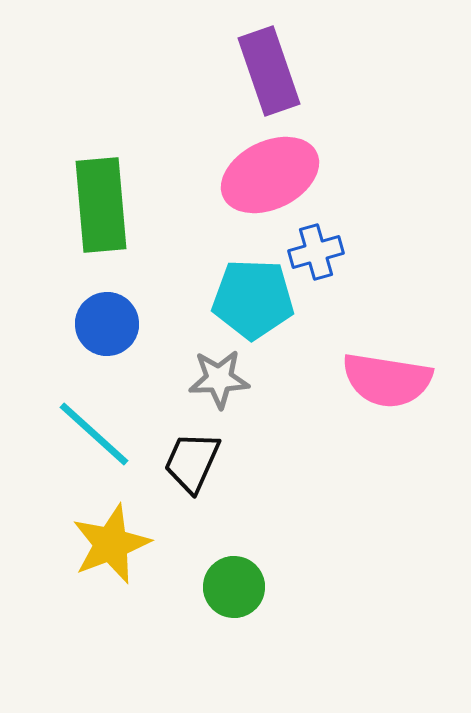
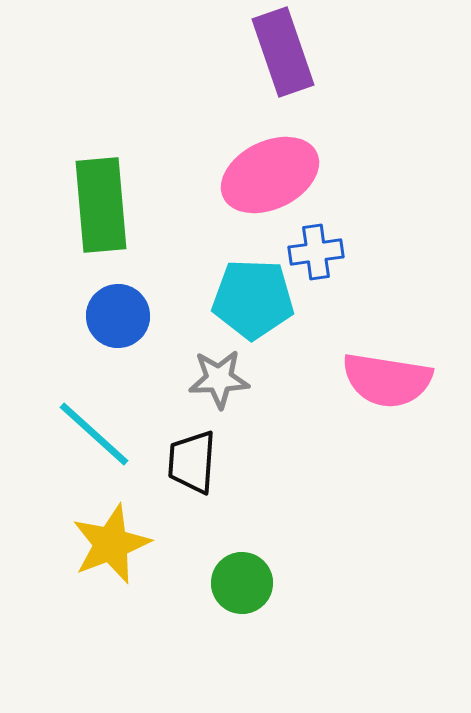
purple rectangle: moved 14 px right, 19 px up
blue cross: rotated 8 degrees clockwise
blue circle: moved 11 px right, 8 px up
black trapezoid: rotated 20 degrees counterclockwise
green circle: moved 8 px right, 4 px up
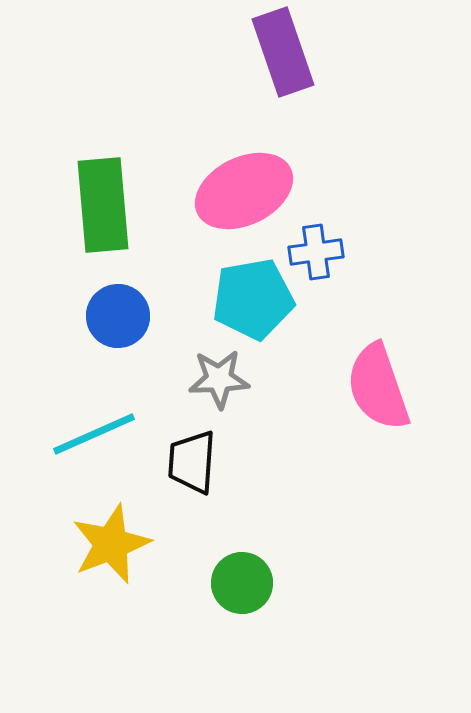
pink ellipse: moved 26 px left, 16 px down
green rectangle: moved 2 px right
cyan pentagon: rotated 12 degrees counterclockwise
pink semicircle: moved 9 px left, 7 px down; rotated 62 degrees clockwise
cyan line: rotated 66 degrees counterclockwise
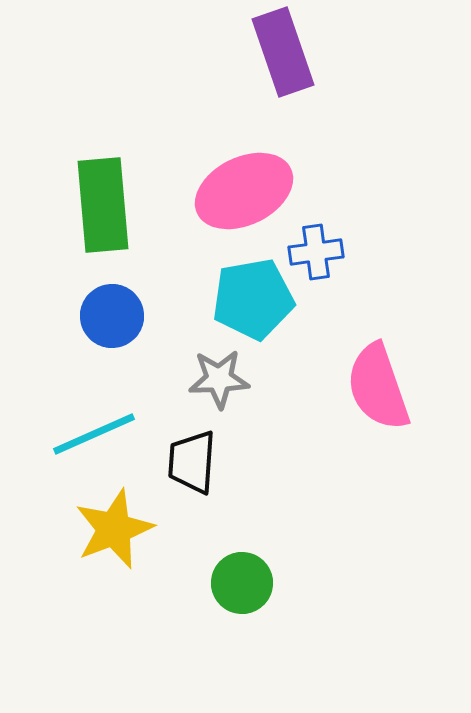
blue circle: moved 6 px left
yellow star: moved 3 px right, 15 px up
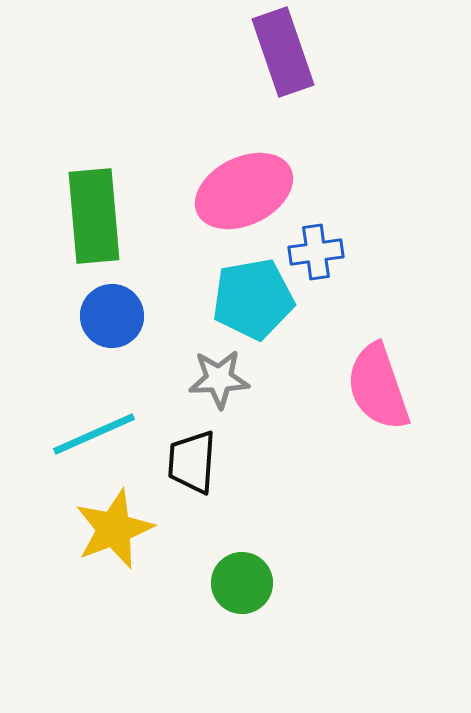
green rectangle: moved 9 px left, 11 px down
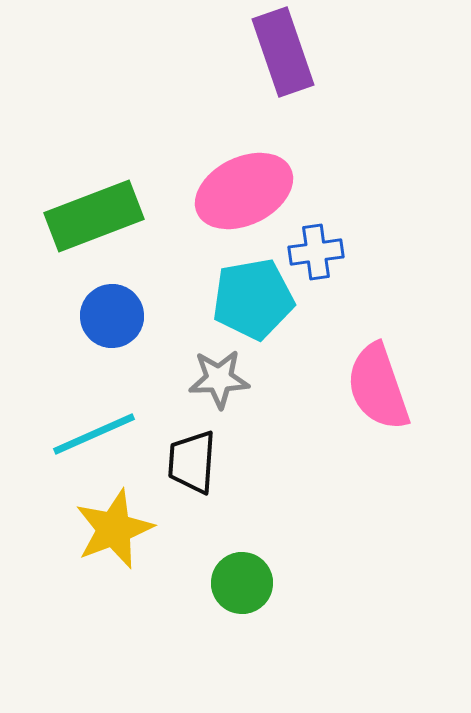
green rectangle: rotated 74 degrees clockwise
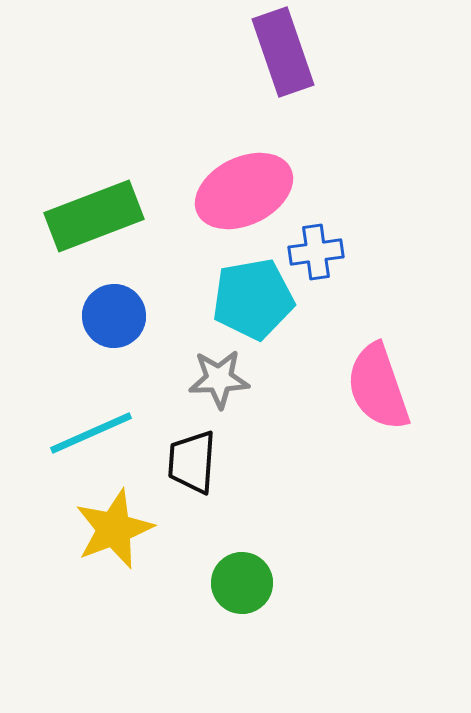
blue circle: moved 2 px right
cyan line: moved 3 px left, 1 px up
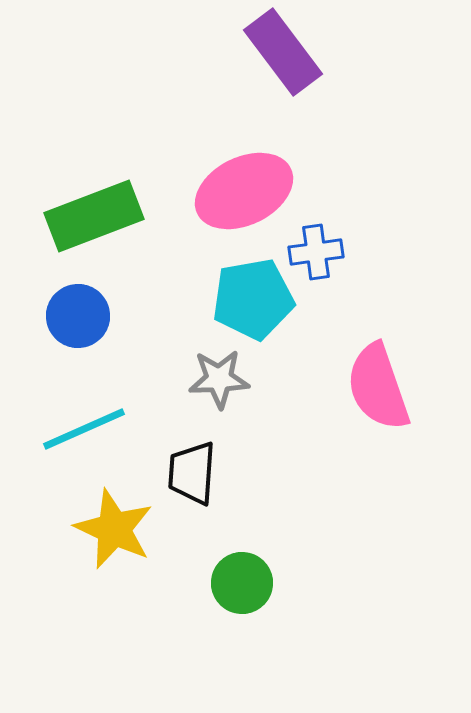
purple rectangle: rotated 18 degrees counterclockwise
blue circle: moved 36 px left
cyan line: moved 7 px left, 4 px up
black trapezoid: moved 11 px down
yellow star: rotated 26 degrees counterclockwise
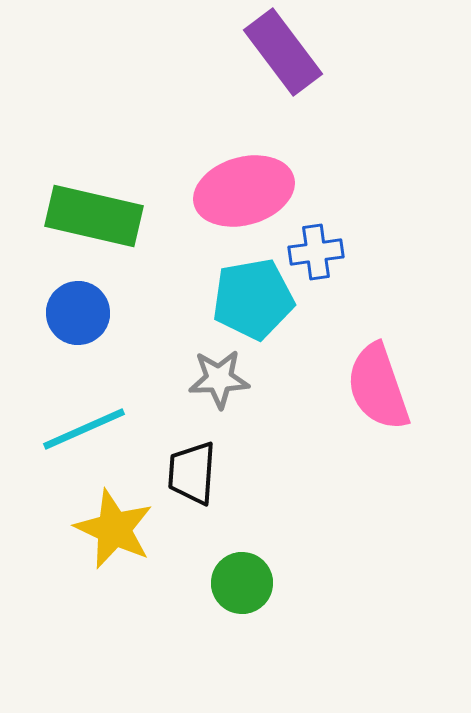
pink ellipse: rotated 10 degrees clockwise
green rectangle: rotated 34 degrees clockwise
blue circle: moved 3 px up
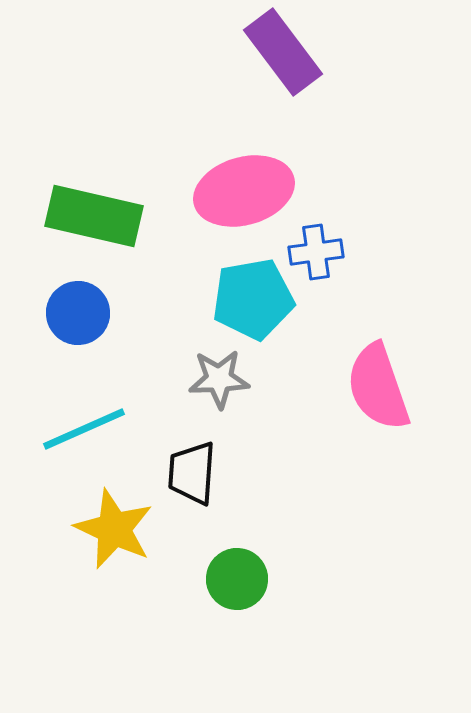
green circle: moved 5 px left, 4 px up
